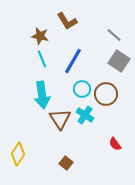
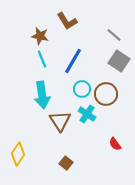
cyan cross: moved 2 px right, 1 px up
brown triangle: moved 2 px down
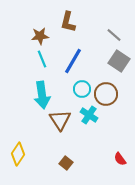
brown L-shape: moved 1 px right, 1 px down; rotated 45 degrees clockwise
brown star: rotated 18 degrees counterclockwise
cyan cross: moved 2 px right, 1 px down
brown triangle: moved 1 px up
red semicircle: moved 5 px right, 15 px down
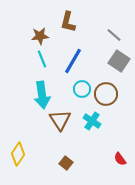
cyan cross: moved 3 px right, 6 px down
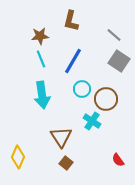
brown L-shape: moved 3 px right, 1 px up
cyan line: moved 1 px left
brown circle: moved 5 px down
brown triangle: moved 1 px right, 17 px down
yellow diamond: moved 3 px down; rotated 10 degrees counterclockwise
red semicircle: moved 2 px left, 1 px down
